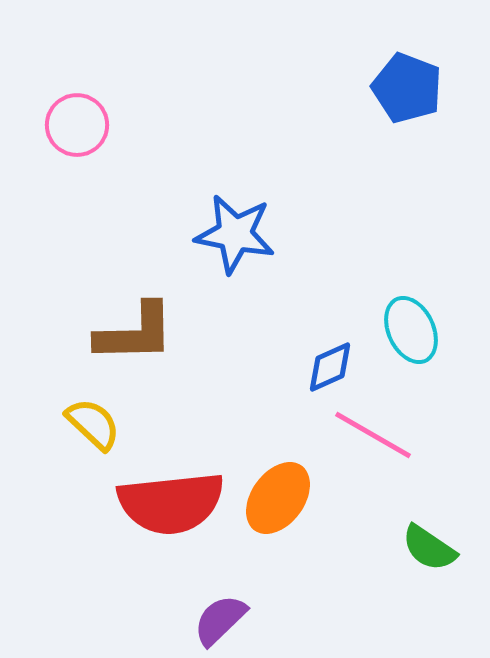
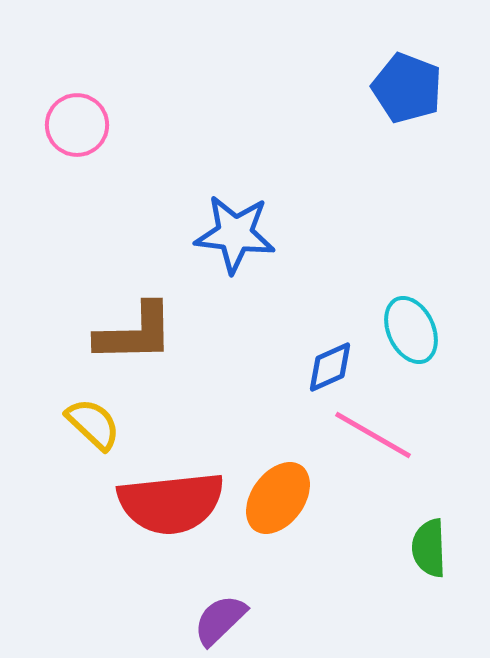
blue star: rotated 4 degrees counterclockwise
green semicircle: rotated 54 degrees clockwise
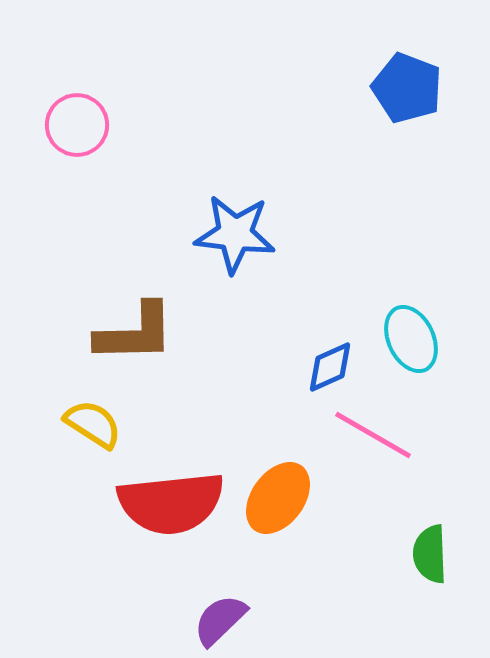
cyan ellipse: moved 9 px down
yellow semicircle: rotated 10 degrees counterclockwise
green semicircle: moved 1 px right, 6 px down
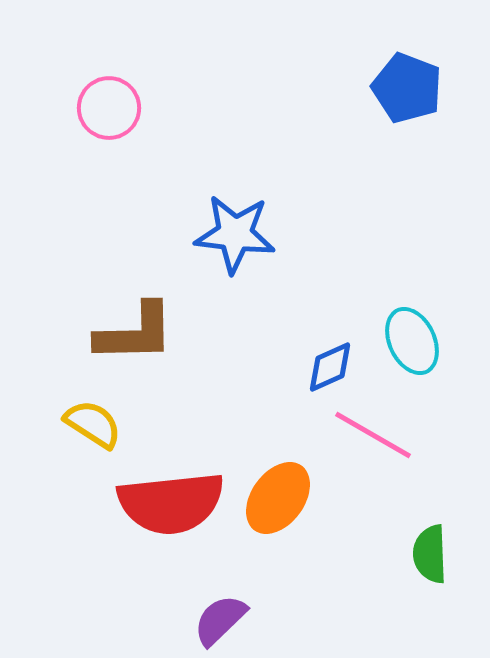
pink circle: moved 32 px right, 17 px up
cyan ellipse: moved 1 px right, 2 px down
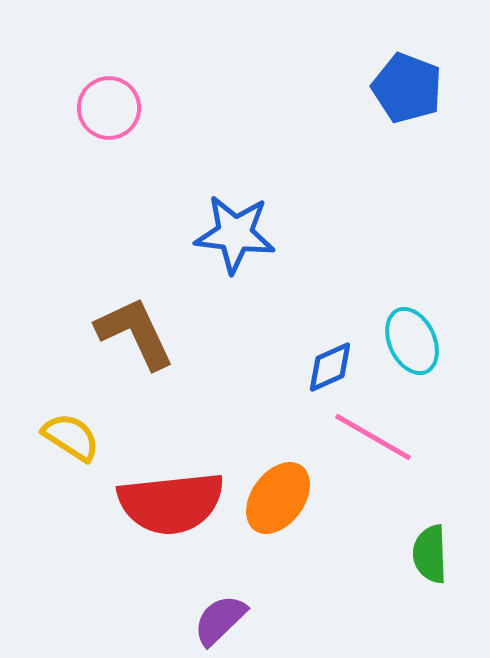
brown L-shape: rotated 114 degrees counterclockwise
yellow semicircle: moved 22 px left, 13 px down
pink line: moved 2 px down
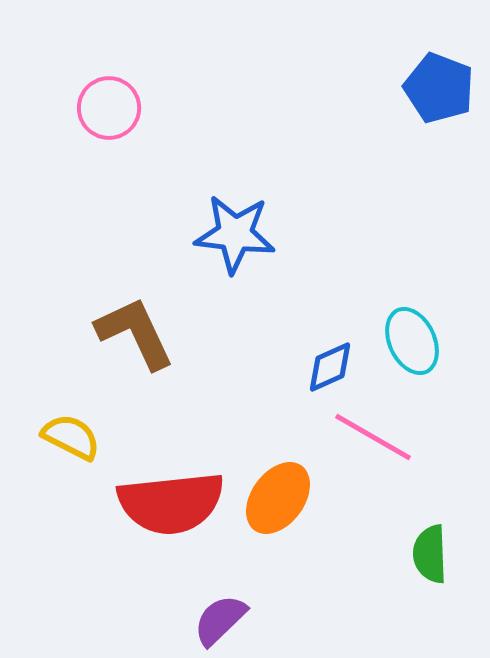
blue pentagon: moved 32 px right
yellow semicircle: rotated 6 degrees counterclockwise
